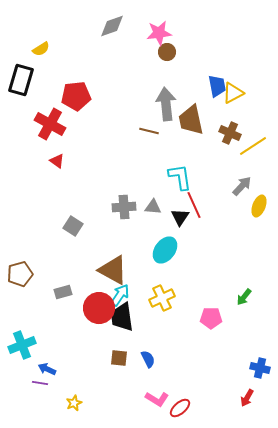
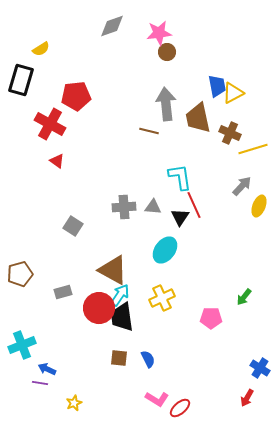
brown trapezoid at (191, 120): moved 7 px right, 2 px up
yellow line at (253, 146): moved 3 px down; rotated 16 degrees clockwise
blue cross at (260, 368): rotated 18 degrees clockwise
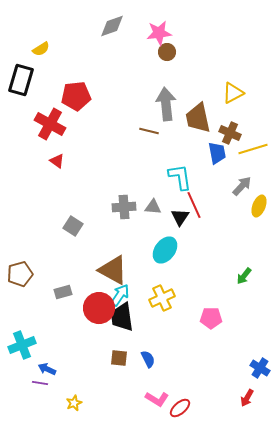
blue trapezoid at (217, 86): moved 67 px down
green arrow at (244, 297): moved 21 px up
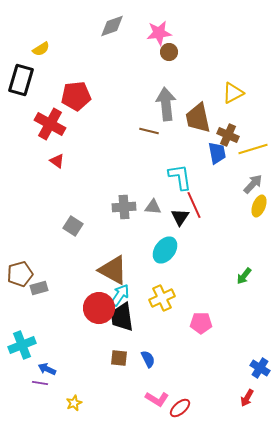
brown circle at (167, 52): moved 2 px right
brown cross at (230, 133): moved 2 px left, 2 px down
gray arrow at (242, 186): moved 11 px right, 2 px up
gray rectangle at (63, 292): moved 24 px left, 4 px up
pink pentagon at (211, 318): moved 10 px left, 5 px down
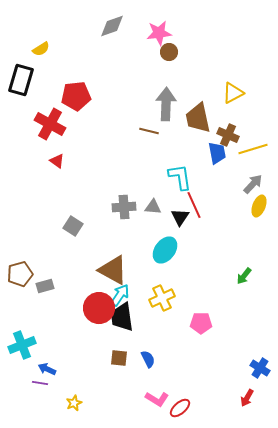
gray arrow at (166, 104): rotated 8 degrees clockwise
gray rectangle at (39, 288): moved 6 px right, 2 px up
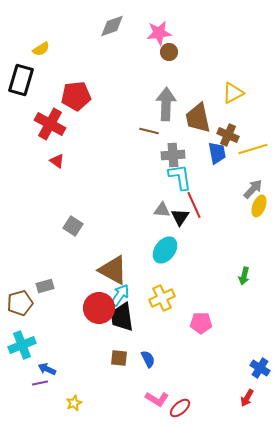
gray arrow at (253, 184): moved 5 px down
gray cross at (124, 207): moved 49 px right, 52 px up
gray triangle at (153, 207): moved 9 px right, 3 px down
brown pentagon at (20, 274): moved 29 px down
green arrow at (244, 276): rotated 24 degrees counterclockwise
purple line at (40, 383): rotated 21 degrees counterclockwise
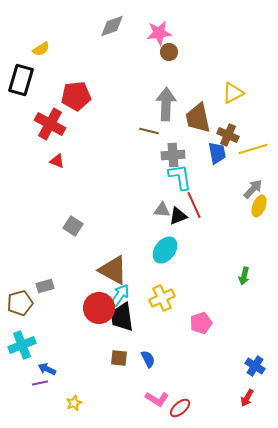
red triangle at (57, 161): rotated 14 degrees counterclockwise
black triangle at (180, 217): moved 2 px left, 1 px up; rotated 36 degrees clockwise
pink pentagon at (201, 323): rotated 20 degrees counterclockwise
blue cross at (260, 368): moved 5 px left, 2 px up
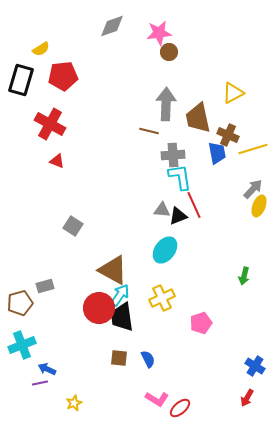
red pentagon at (76, 96): moved 13 px left, 20 px up
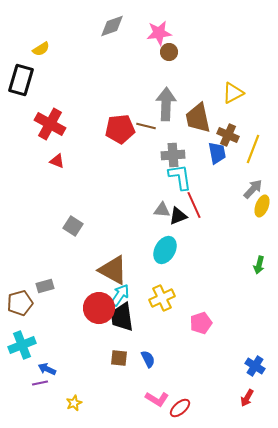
red pentagon at (63, 76): moved 57 px right, 53 px down
brown line at (149, 131): moved 3 px left, 5 px up
yellow line at (253, 149): rotated 52 degrees counterclockwise
yellow ellipse at (259, 206): moved 3 px right
cyan ellipse at (165, 250): rotated 8 degrees counterclockwise
green arrow at (244, 276): moved 15 px right, 11 px up
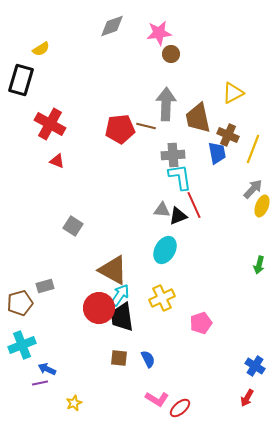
brown circle at (169, 52): moved 2 px right, 2 px down
